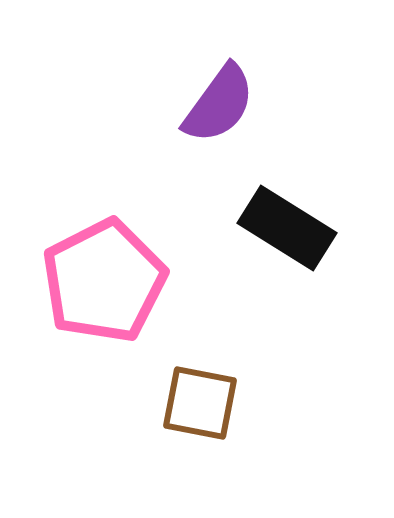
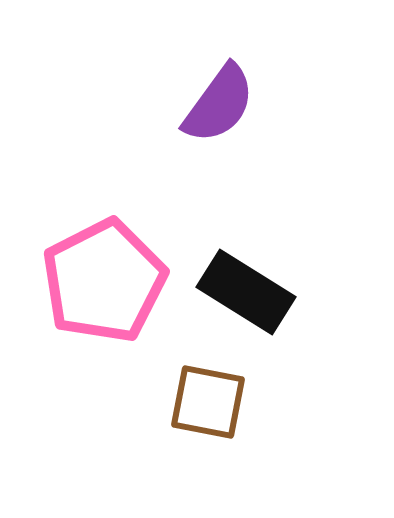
black rectangle: moved 41 px left, 64 px down
brown square: moved 8 px right, 1 px up
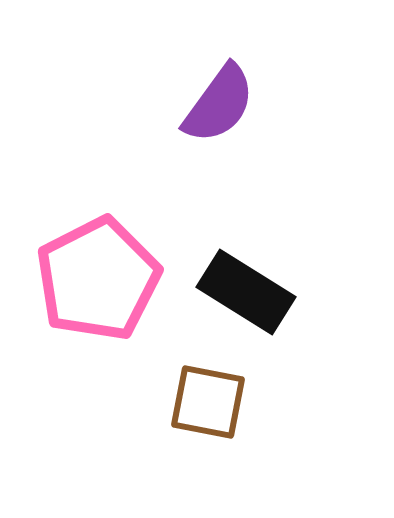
pink pentagon: moved 6 px left, 2 px up
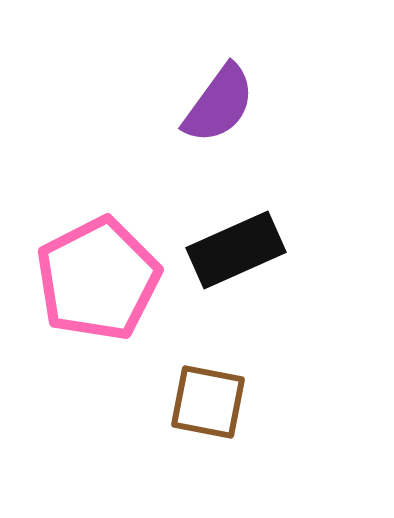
black rectangle: moved 10 px left, 42 px up; rotated 56 degrees counterclockwise
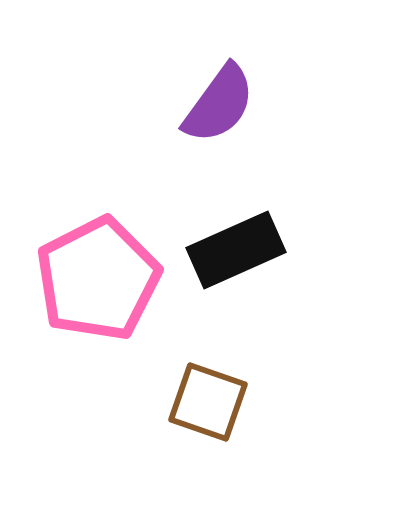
brown square: rotated 8 degrees clockwise
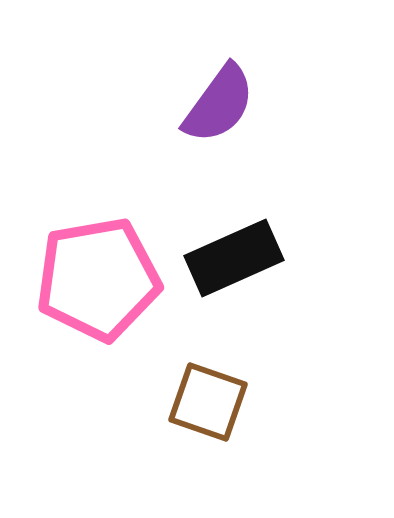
black rectangle: moved 2 px left, 8 px down
pink pentagon: rotated 17 degrees clockwise
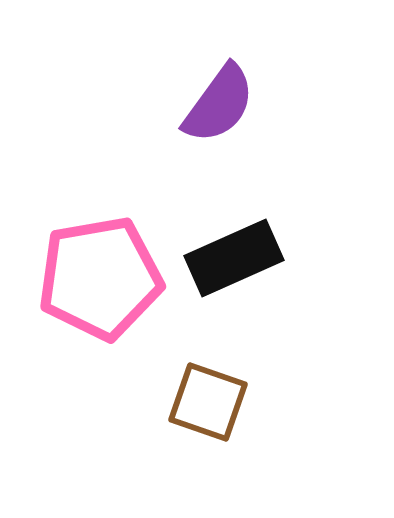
pink pentagon: moved 2 px right, 1 px up
